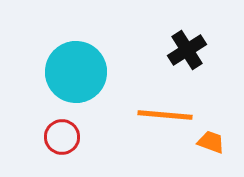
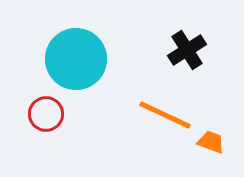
cyan circle: moved 13 px up
orange line: rotated 20 degrees clockwise
red circle: moved 16 px left, 23 px up
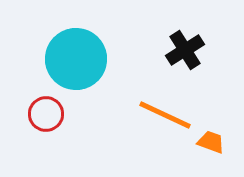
black cross: moved 2 px left
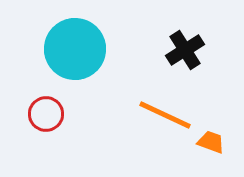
cyan circle: moved 1 px left, 10 px up
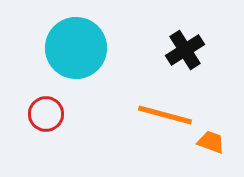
cyan circle: moved 1 px right, 1 px up
orange line: rotated 10 degrees counterclockwise
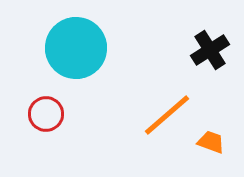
black cross: moved 25 px right
orange line: moved 2 px right; rotated 56 degrees counterclockwise
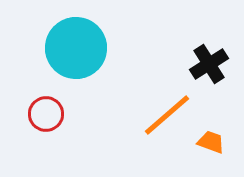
black cross: moved 1 px left, 14 px down
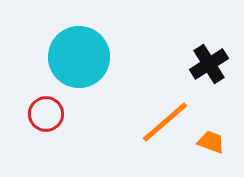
cyan circle: moved 3 px right, 9 px down
orange line: moved 2 px left, 7 px down
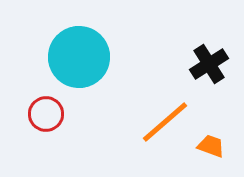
orange trapezoid: moved 4 px down
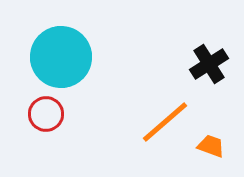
cyan circle: moved 18 px left
